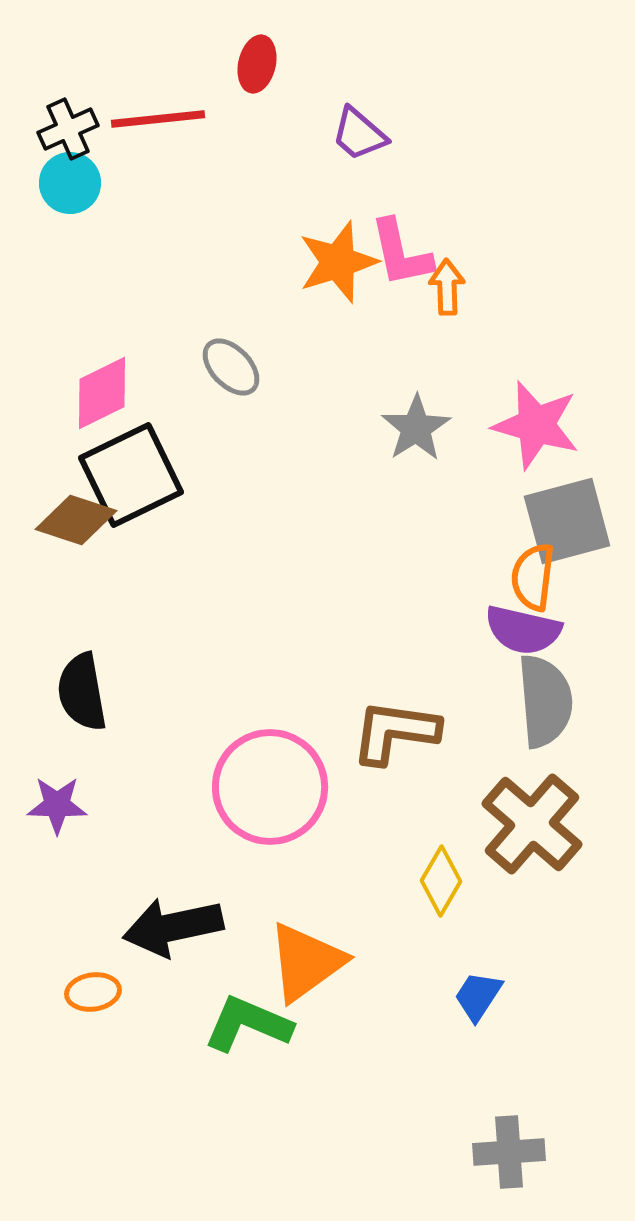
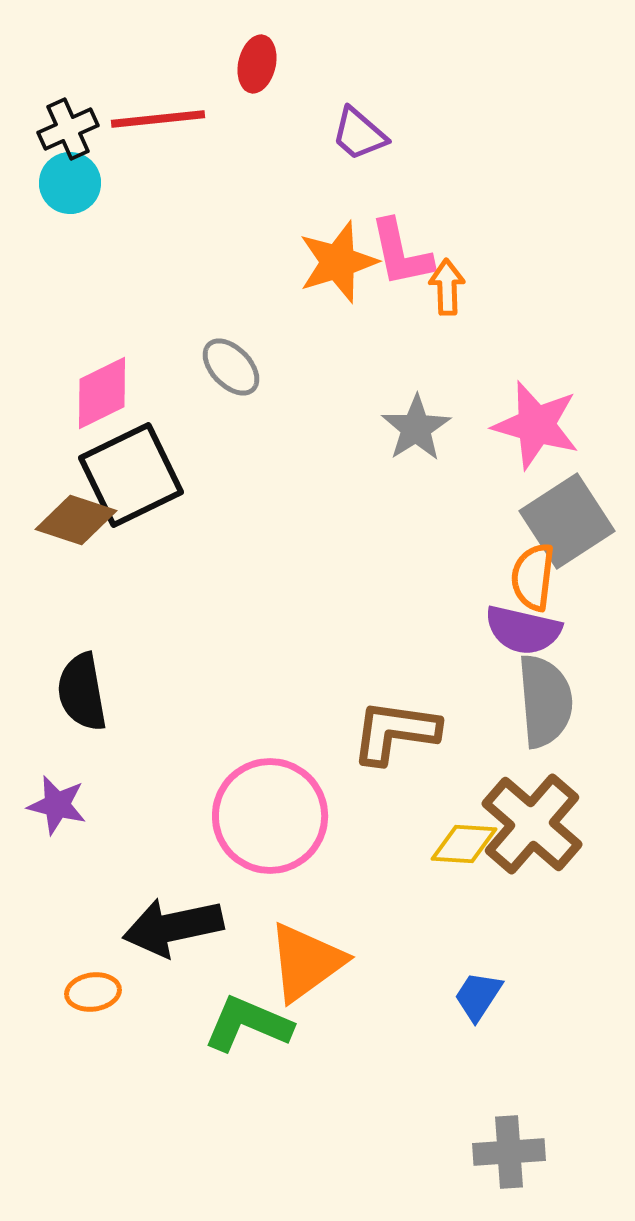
gray square: rotated 18 degrees counterclockwise
pink circle: moved 29 px down
purple star: rotated 12 degrees clockwise
yellow diamond: moved 23 px right, 37 px up; rotated 64 degrees clockwise
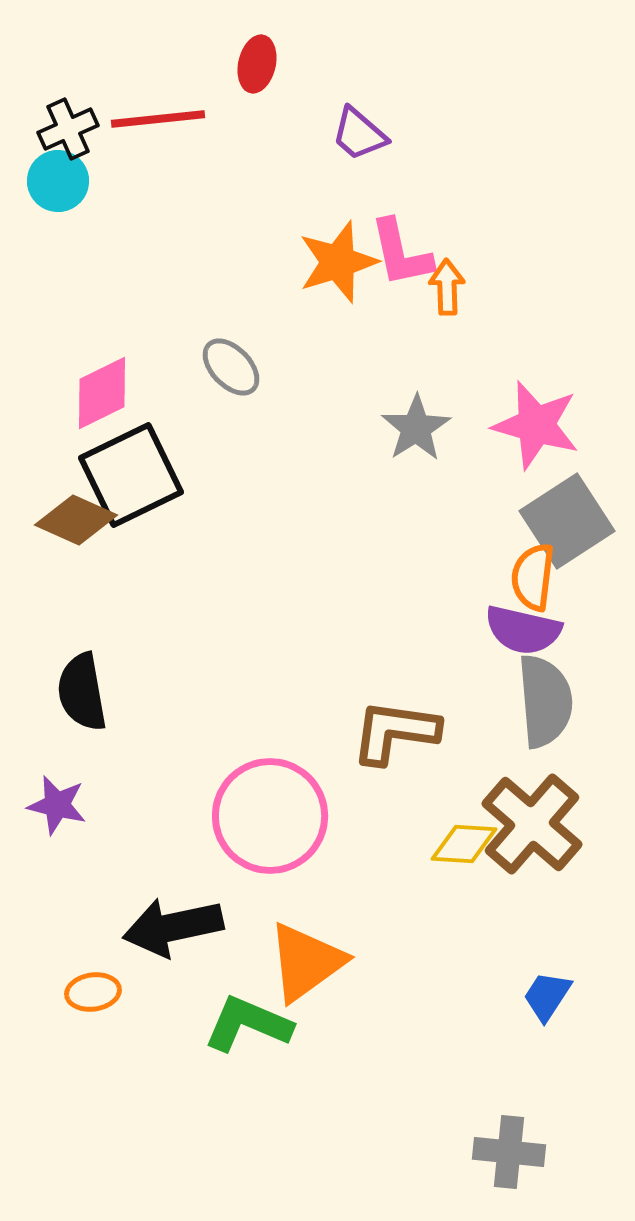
cyan circle: moved 12 px left, 2 px up
brown diamond: rotated 6 degrees clockwise
blue trapezoid: moved 69 px right
gray cross: rotated 10 degrees clockwise
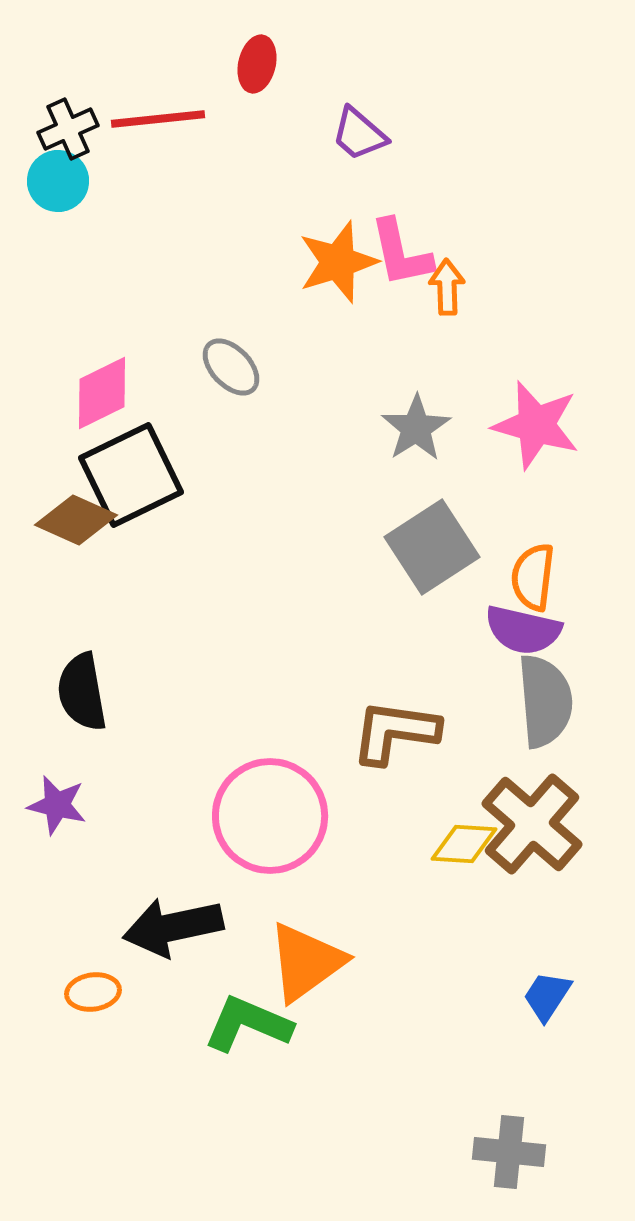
gray square: moved 135 px left, 26 px down
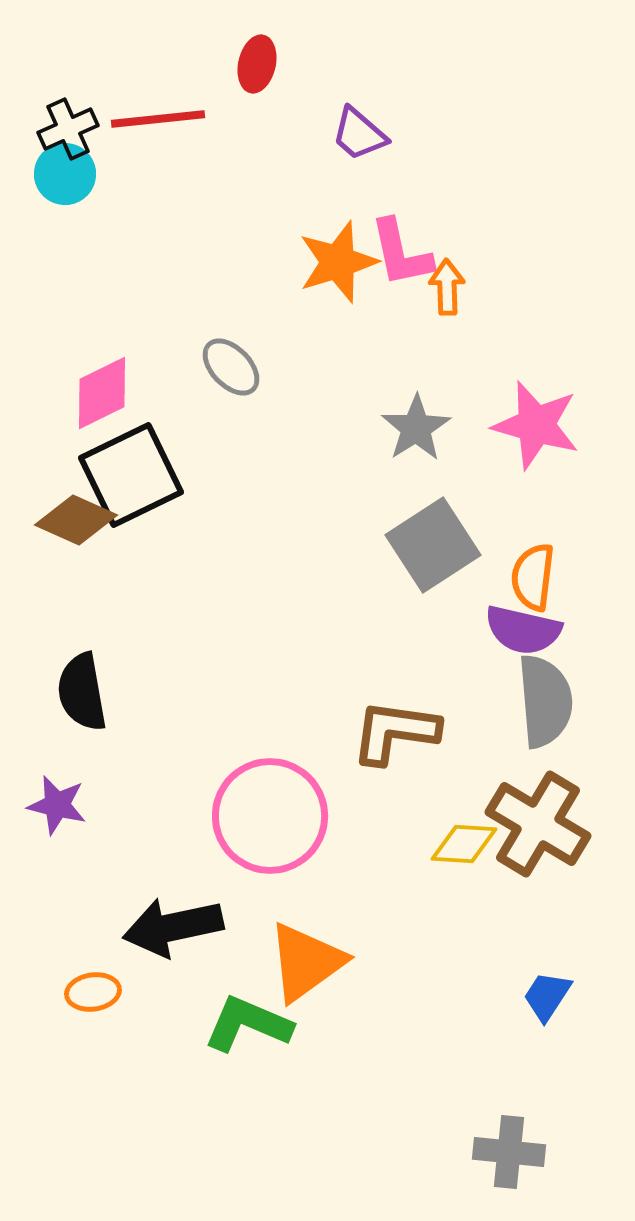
cyan circle: moved 7 px right, 7 px up
gray square: moved 1 px right, 2 px up
brown cross: moved 6 px right; rotated 10 degrees counterclockwise
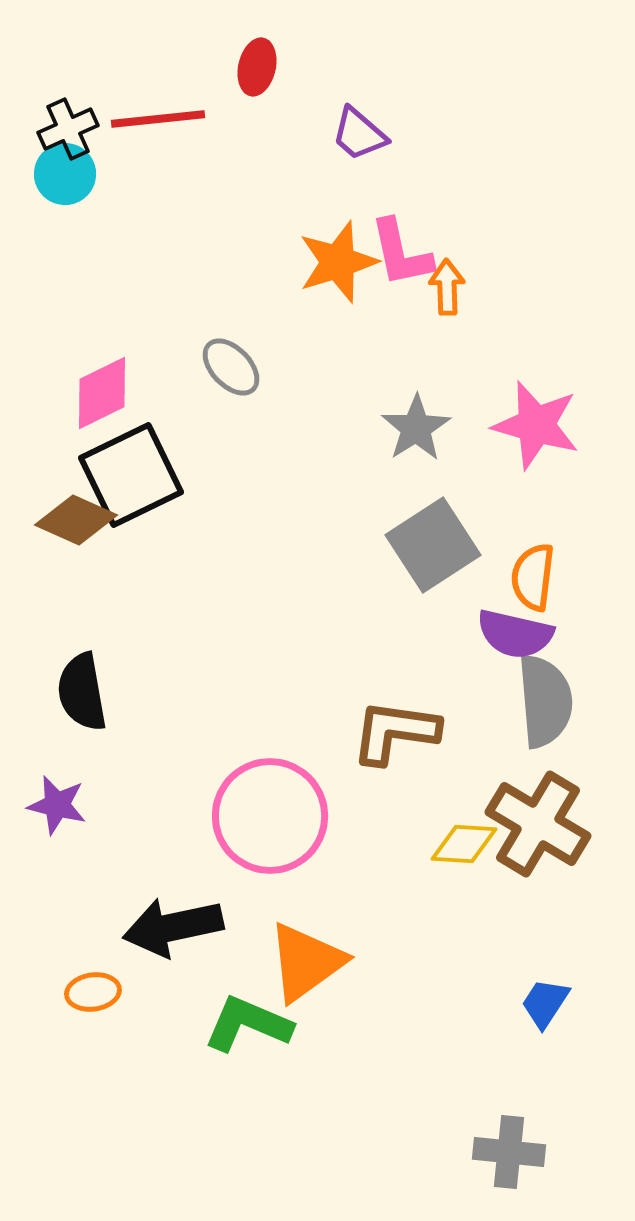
red ellipse: moved 3 px down
purple semicircle: moved 8 px left, 4 px down
blue trapezoid: moved 2 px left, 7 px down
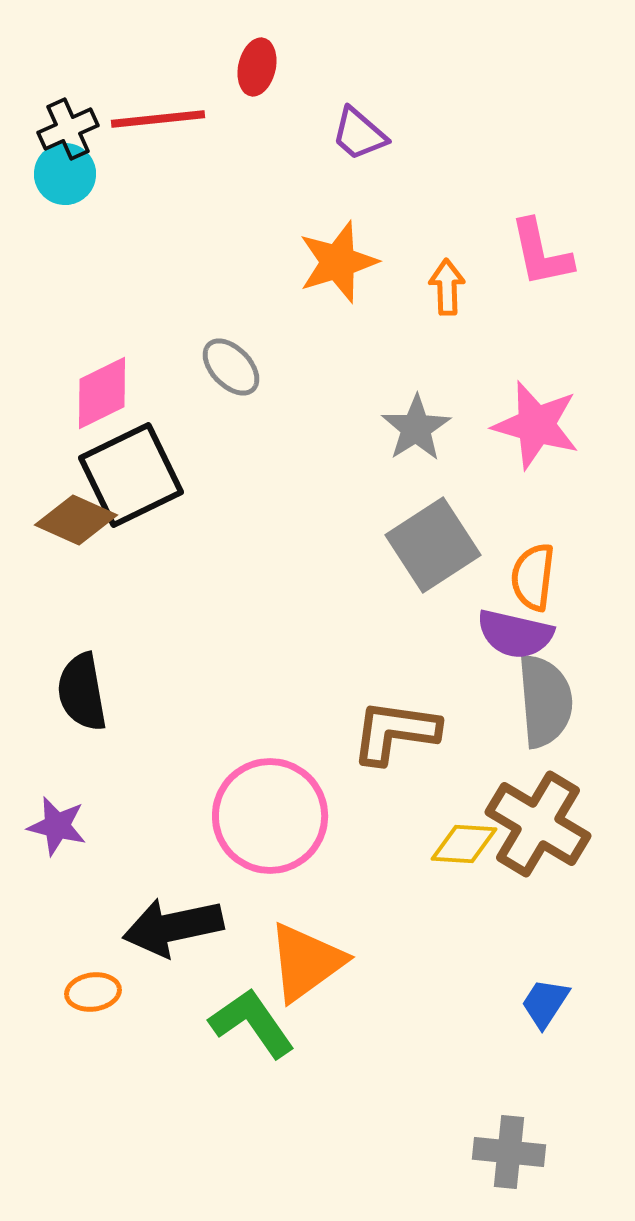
pink L-shape: moved 140 px right
purple star: moved 21 px down
green L-shape: moved 4 px right, 1 px up; rotated 32 degrees clockwise
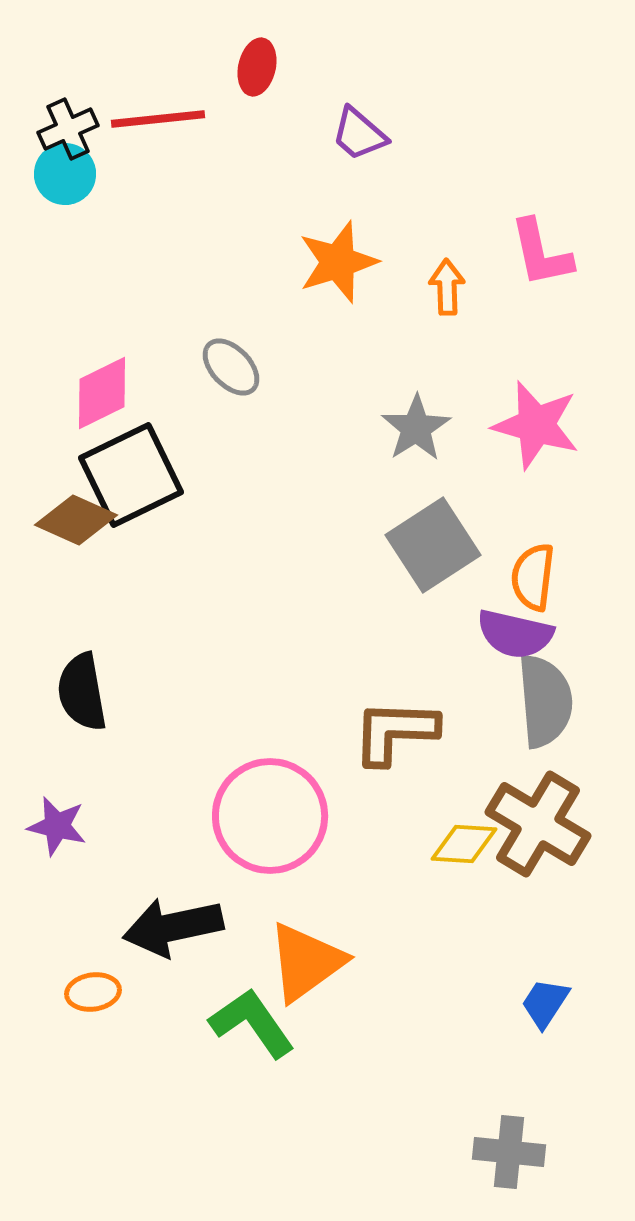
brown L-shape: rotated 6 degrees counterclockwise
